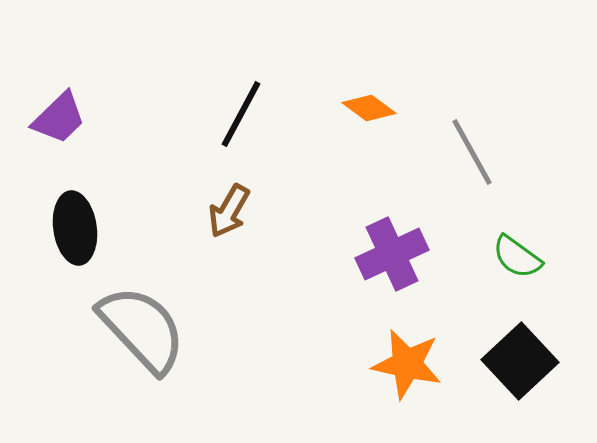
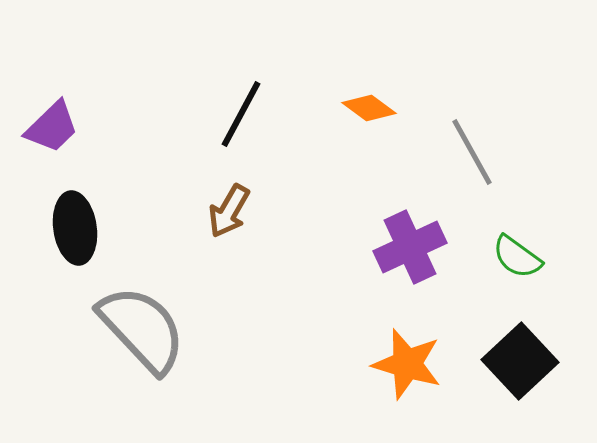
purple trapezoid: moved 7 px left, 9 px down
purple cross: moved 18 px right, 7 px up
orange star: rotated 4 degrees clockwise
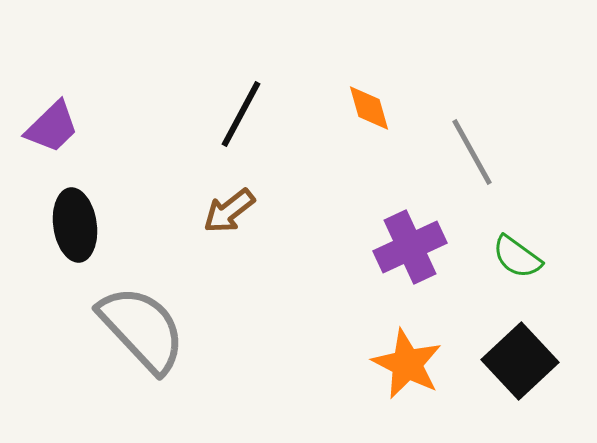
orange diamond: rotated 38 degrees clockwise
brown arrow: rotated 22 degrees clockwise
black ellipse: moved 3 px up
orange star: rotated 10 degrees clockwise
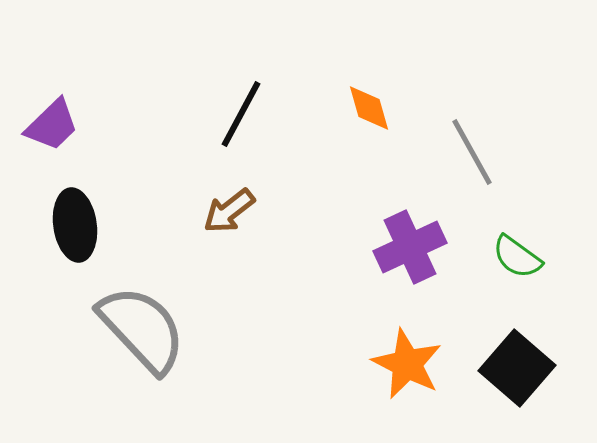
purple trapezoid: moved 2 px up
black square: moved 3 px left, 7 px down; rotated 6 degrees counterclockwise
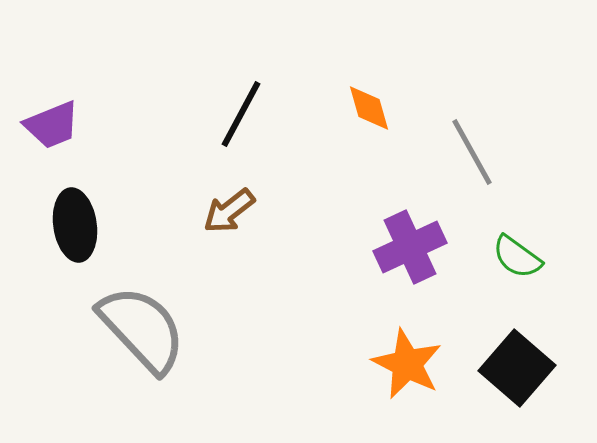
purple trapezoid: rotated 22 degrees clockwise
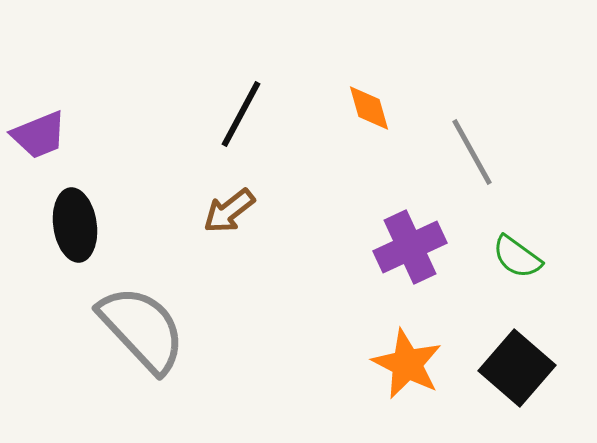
purple trapezoid: moved 13 px left, 10 px down
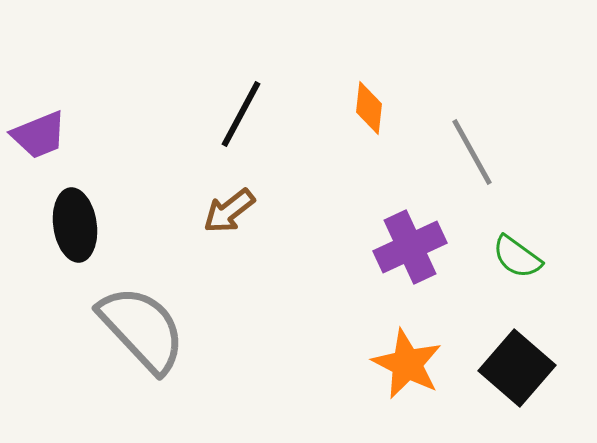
orange diamond: rotated 22 degrees clockwise
